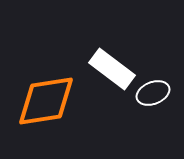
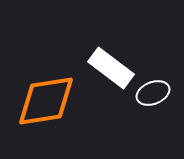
white rectangle: moved 1 px left, 1 px up
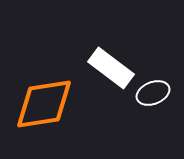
orange diamond: moved 2 px left, 3 px down
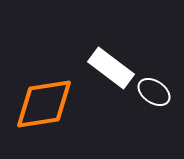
white ellipse: moved 1 px right, 1 px up; rotated 56 degrees clockwise
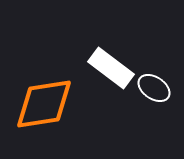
white ellipse: moved 4 px up
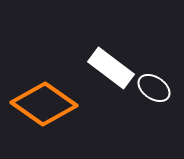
orange diamond: rotated 44 degrees clockwise
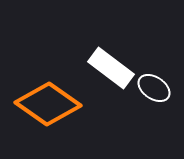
orange diamond: moved 4 px right
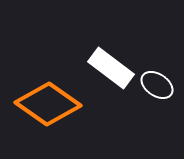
white ellipse: moved 3 px right, 3 px up
